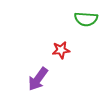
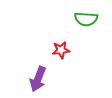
purple arrow: rotated 15 degrees counterclockwise
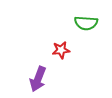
green semicircle: moved 4 px down
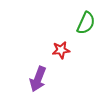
green semicircle: rotated 70 degrees counterclockwise
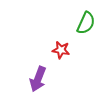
red star: rotated 18 degrees clockwise
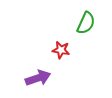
purple arrow: moved 1 px up; rotated 130 degrees counterclockwise
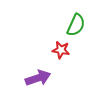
green semicircle: moved 10 px left, 2 px down
